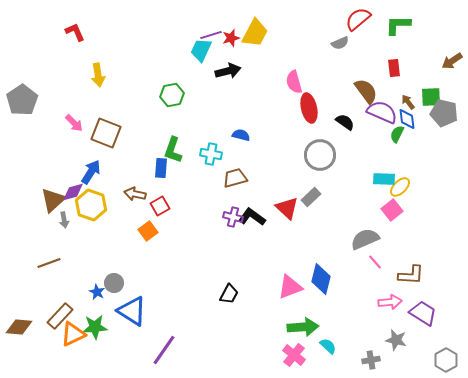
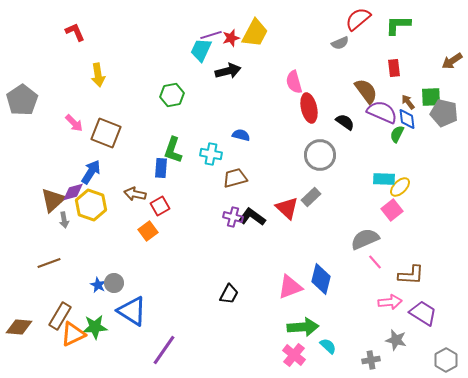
blue star at (97, 292): moved 1 px right, 7 px up
brown rectangle at (60, 316): rotated 12 degrees counterclockwise
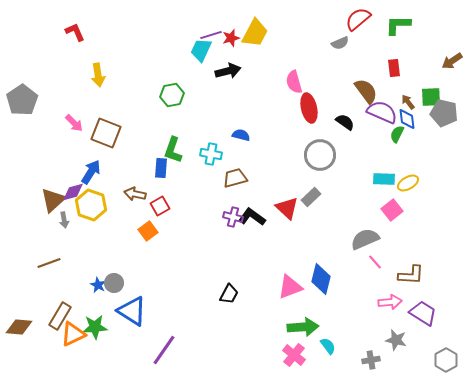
yellow ellipse at (400, 187): moved 8 px right, 4 px up; rotated 15 degrees clockwise
cyan semicircle at (328, 346): rotated 12 degrees clockwise
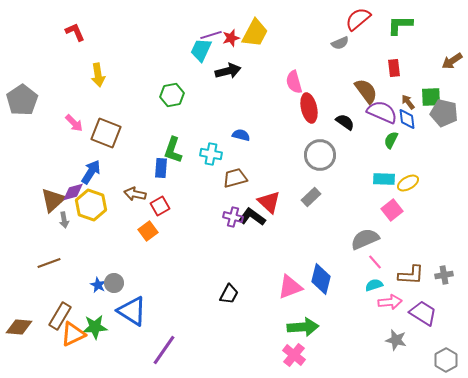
green L-shape at (398, 25): moved 2 px right
green semicircle at (397, 134): moved 6 px left, 6 px down
red triangle at (287, 208): moved 18 px left, 6 px up
cyan semicircle at (328, 346): moved 46 px right, 61 px up; rotated 72 degrees counterclockwise
gray cross at (371, 360): moved 73 px right, 85 px up
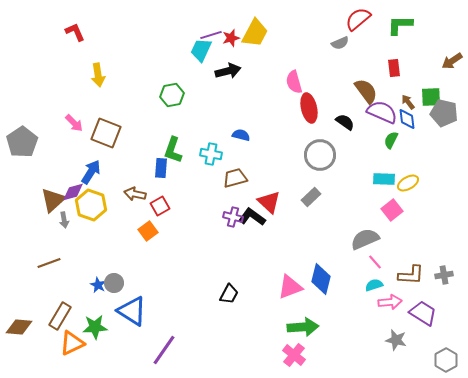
gray pentagon at (22, 100): moved 42 px down
orange triangle at (73, 334): moved 1 px left, 9 px down
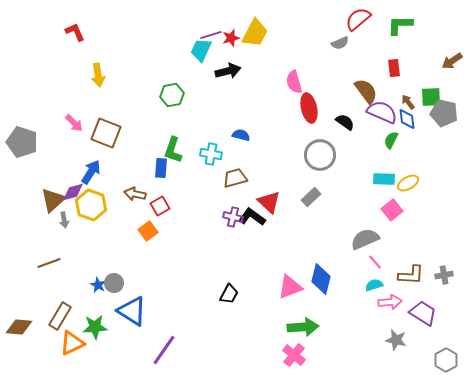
gray pentagon at (22, 142): rotated 20 degrees counterclockwise
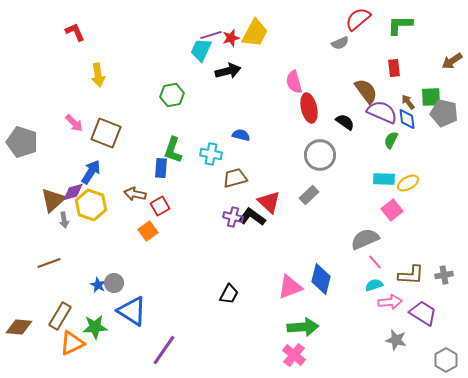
gray rectangle at (311, 197): moved 2 px left, 2 px up
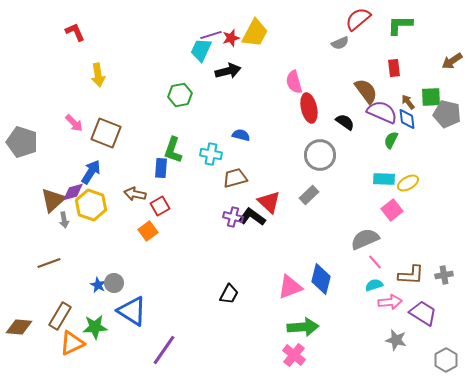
green hexagon at (172, 95): moved 8 px right
gray pentagon at (444, 113): moved 3 px right, 1 px down
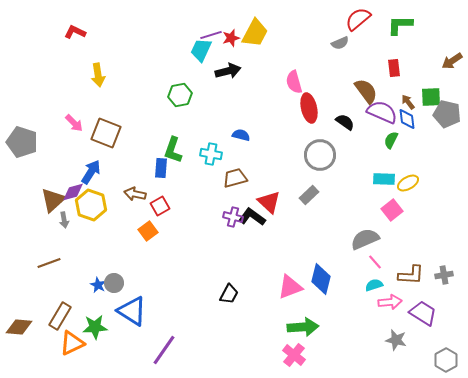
red L-shape at (75, 32): rotated 40 degrees counterclockwise
